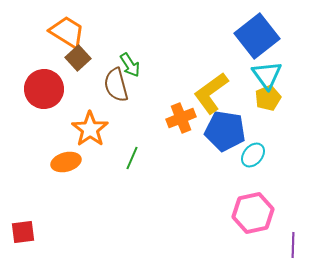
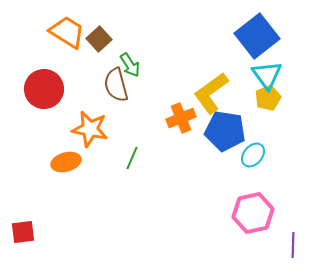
brown square: moved 21 px right, 19 px up
orange star: rotated 24 degrees counterclockwise
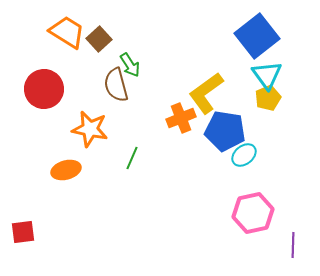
yellow L-shape: moved 5 px left
cyan ellipse: moved 9 px left; rotated 10 degrees clockwise
orange ellipse: moved 8 px down
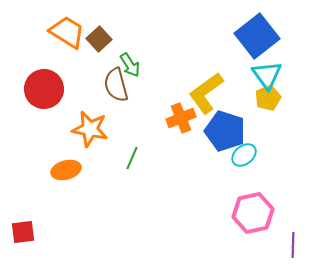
blue pentagon: rotated 9 degrees clockwise
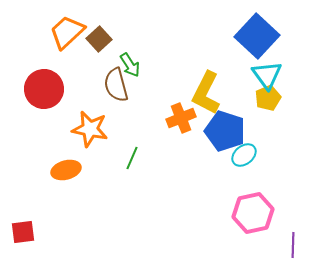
orange trapezoid: rotated 75 degrees counterclockwise
blue square: rotated 9 degrees counterclockwise
yellow L-shape: rotated 27 degrees counterclockwise
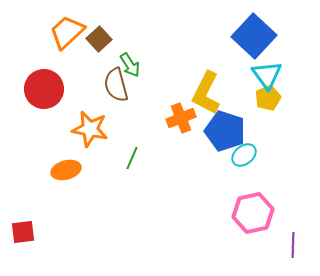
blue square: moved 3 px left
